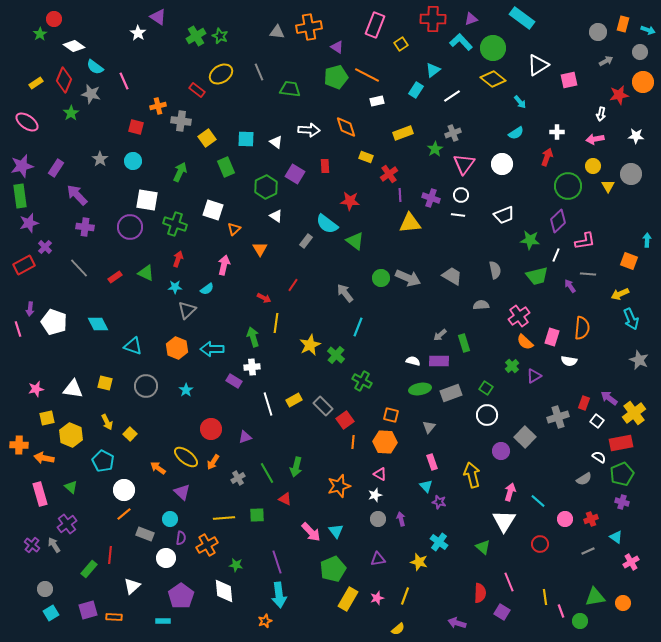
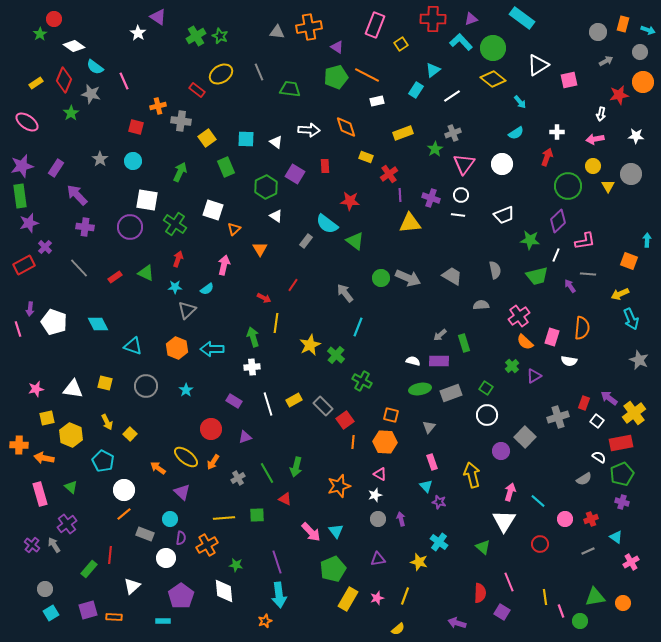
green cross at (175, 224): rotated 15 degrees clockwise
purple rectangle at (234, 381): moved 20 px down
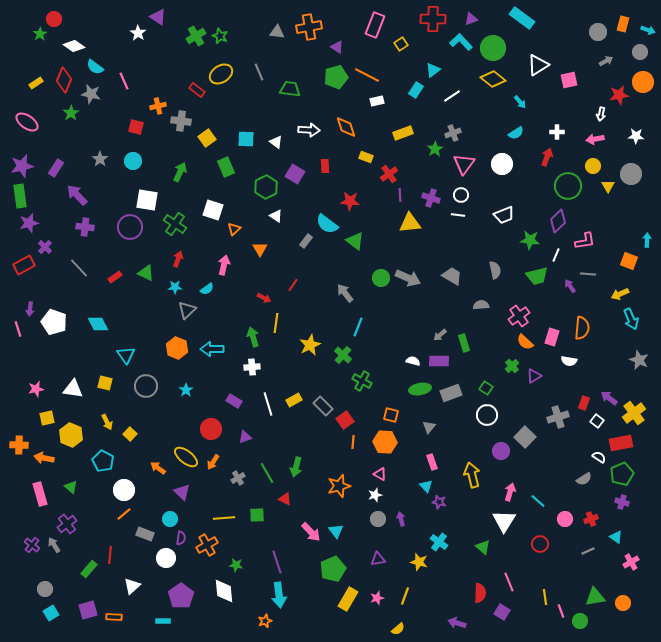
cyan triangle at (133, 346): moved 7 px left, 9 px down; rotated 36 degrees clockwise
green cross at (336, 355): moved 7 px right
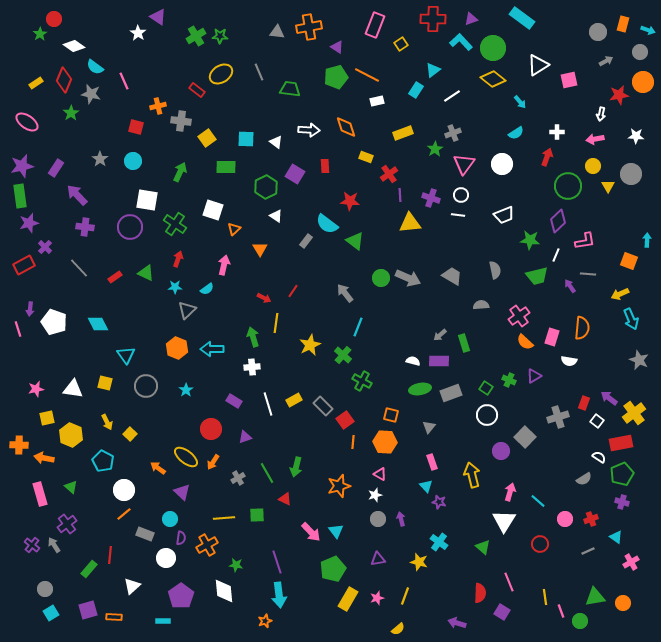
green star at (220, 36): rotated 21 degrees counterclockwise
green rectangle at (226, 167): rotated 66 degrees counterclockwise
red line at (293, 285): moved 6 px down
green cross at (512, 366): moved 3 px left, 14 px down; rotated 24 degrees counterclockwise
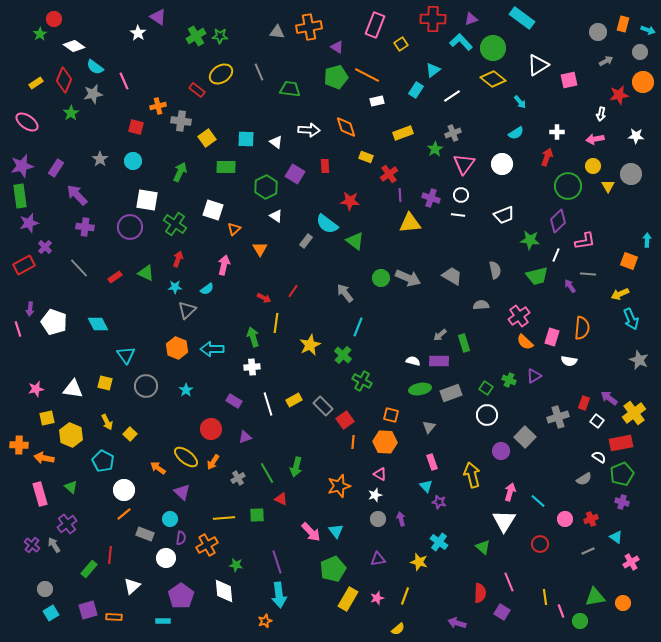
gray star at (91, 94): moved 2 px right; rotated 24 degrees counterclockwise
red triangle at (285, 499): moved 4 px left
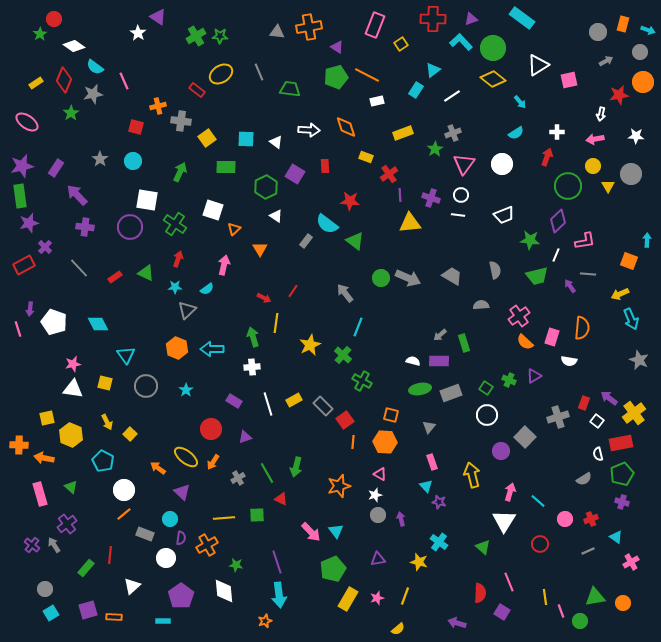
pink star at (36, 389): moved 37 px right, 25 px up
white semicircle at (599, 457): moved 1 px left, 3 px up; rotated 136 degrees counterclockwise
gray circle at (378, 519): moved 4 px up
green rectangle at (89, 569): moved 3 px left, 1 px up
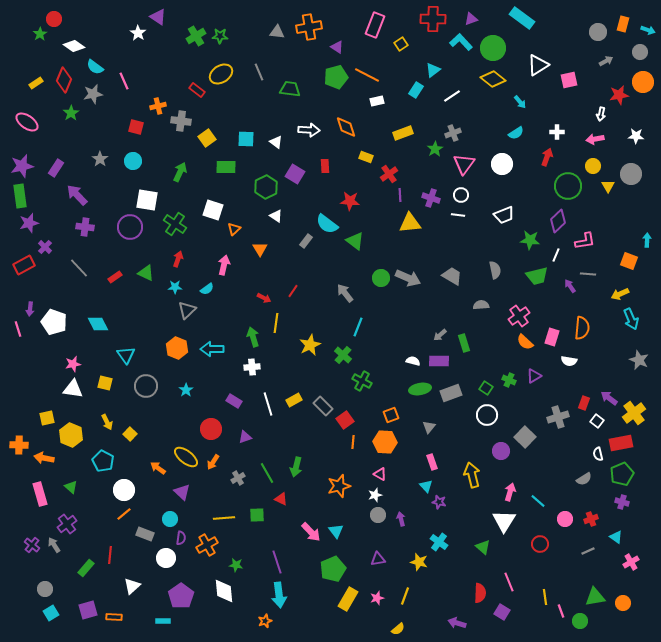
orange square at (391, 415): rotated 35 degrees counterclockwise
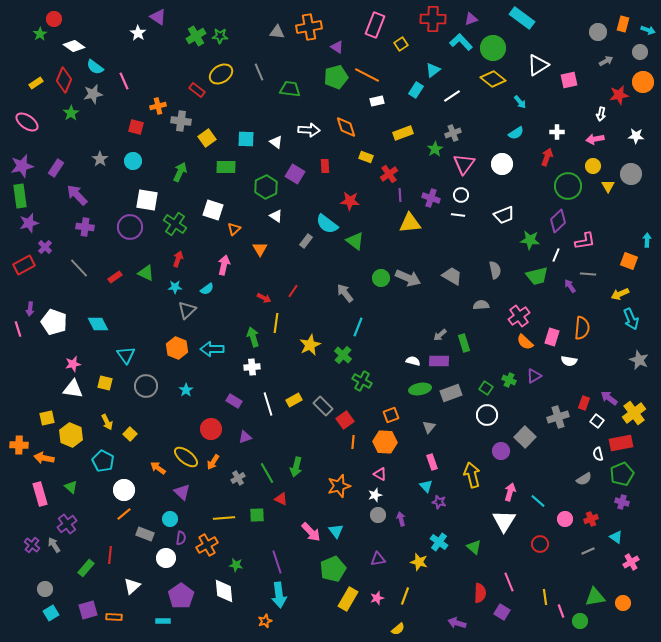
green triangle at (483, 547): moved 9 px left
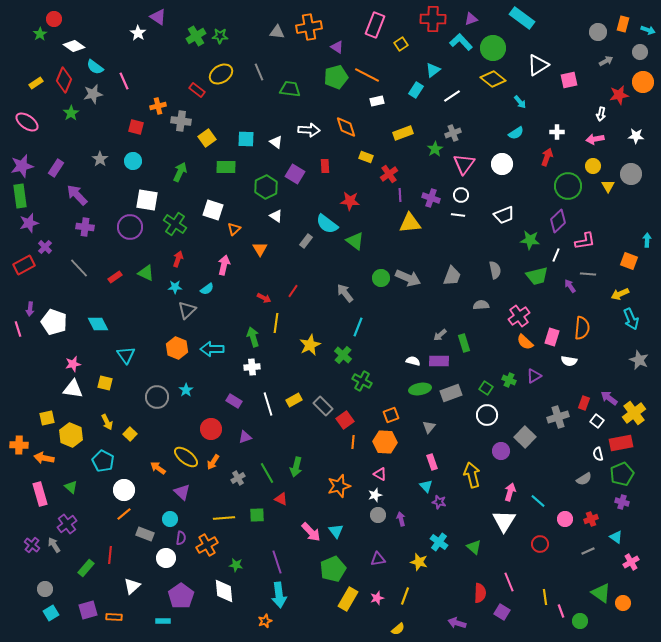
gray trapezoid at (452, 276): rotated 80 degrees clockwise
gray circle at (146, 386): moved 11 px right, 11 px down
green triangle at (595, 597): moved 6 px right, 4 px up; rotated 45 degrees clockwise
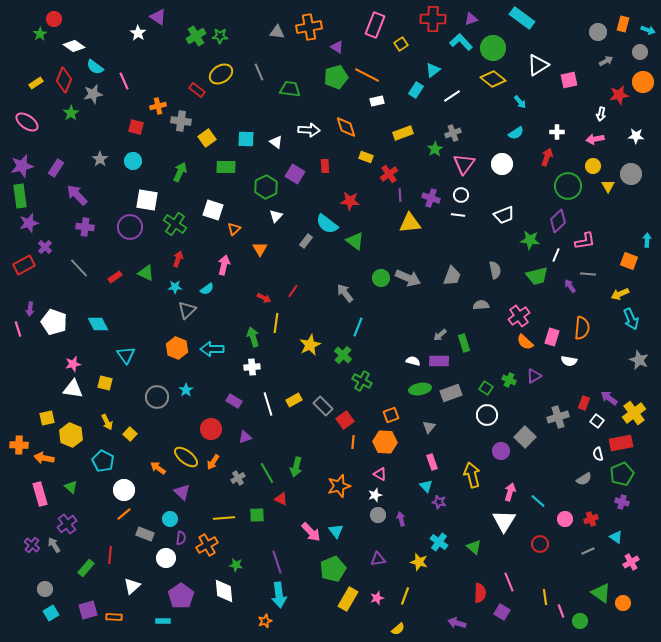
white triangle at (276, 216): rotated 40 degrees clockwise
